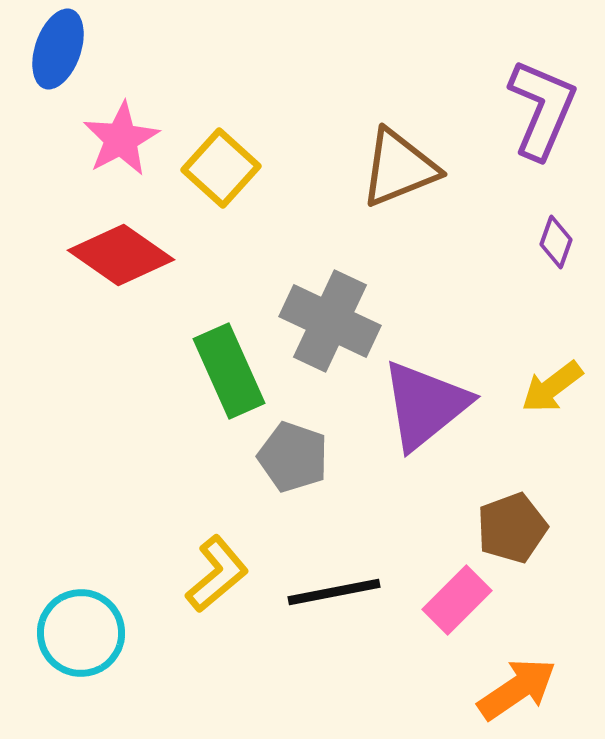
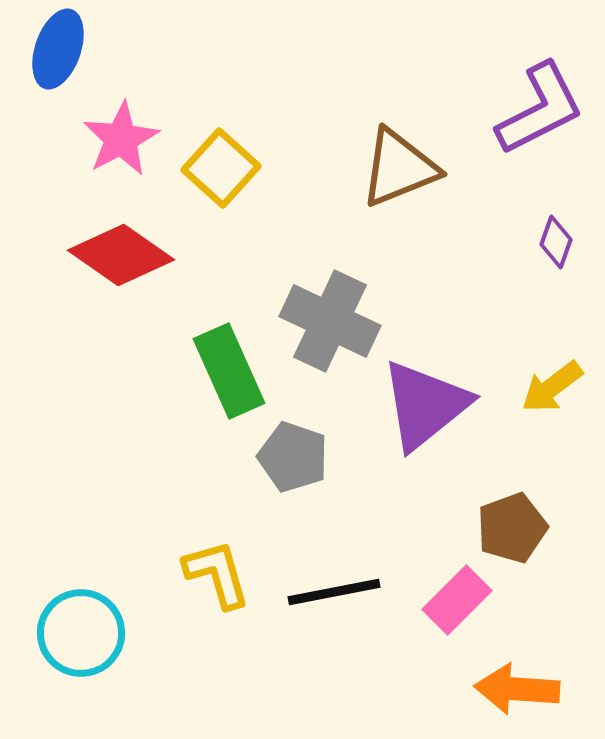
purple L-shape: moved 2 px left; rotated 40 degrees clockwise
yellow L-shape: rotated 66 degrees counterclockwise
orange arrow: rotated 142 degrees counterclockwise
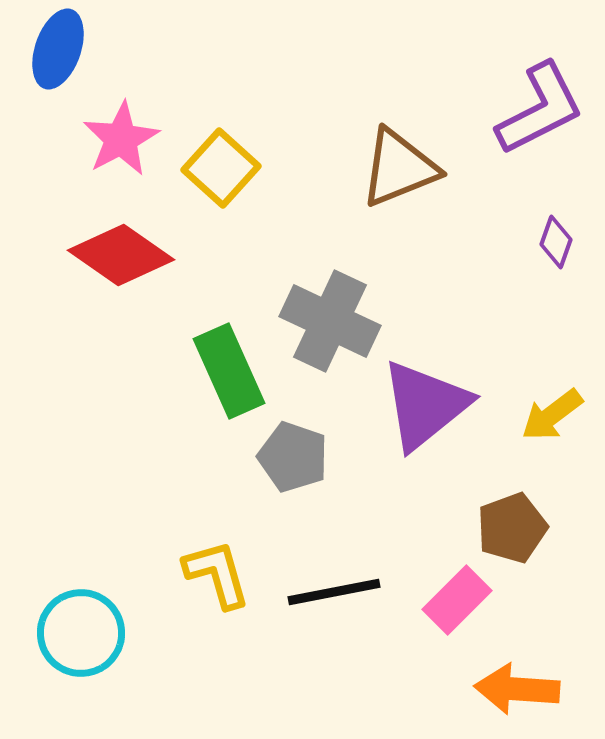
yellow arrow: moved 28 px down
